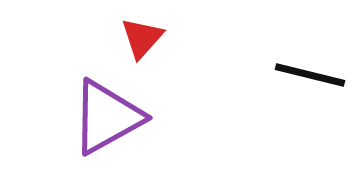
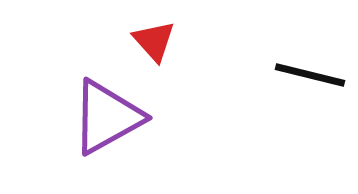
red triangle: moved 12 px right, 3 px down; rotated 24 degrees counterclockwise
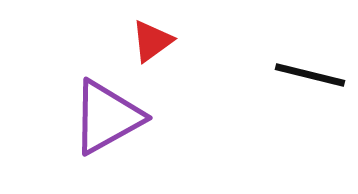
red triangle: moved 2 px left; rotated 36 degrees clockwise
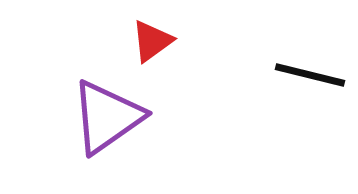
purple triangle: rotated 6 degrees counterclockwise
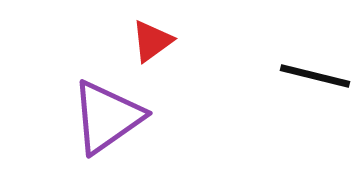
black line: moved 5 px right, 1 px down
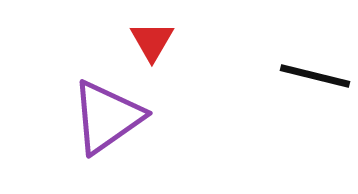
red triangle: rotated 24 degrees counterclockwise
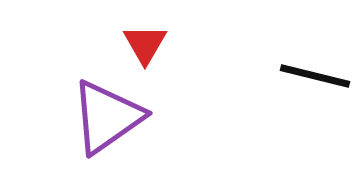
red triangle: moved 7 px left, 3 px down
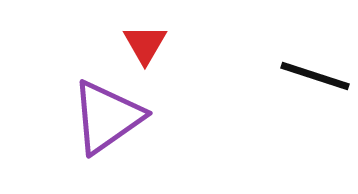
black line: rotated 4 degrees clockwise
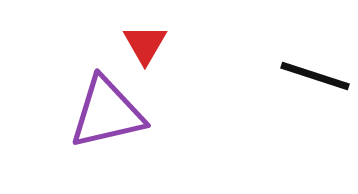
purple triangle: moved 4 px up; rotated 22 degrees clockwise
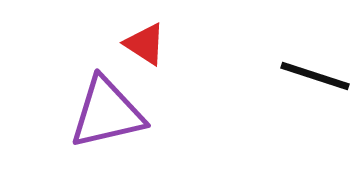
red triangle: rotated 27 degrees counterclockwise
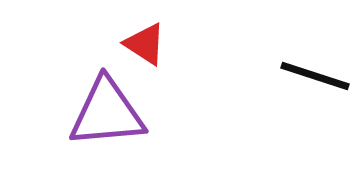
purple triangle: rotated 8 degrees clockwise
